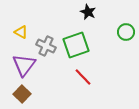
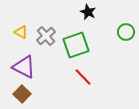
gray cross: moved 10 px up; rotated 24 degrees clockwise
purple triangle: moved 2 px down; rotated 40 degrees counterclockwise
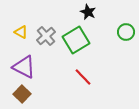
green square: moved 5 px up; rotated 12 degrees counterclockwise
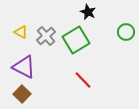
red line: moved 3 px down
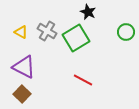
gray cross: moved 1 px right, 5 px up; rotated 18 degrees counterclockwise
green square: moved 2 px up
red line: rotated 18 degrees counterclockwise
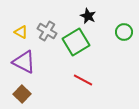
black star: moved 4 px down
green circle: moved 2 px left
green square: moved 4 px down
purple triangle: moved 5 px up
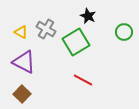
gray cross: moved 1 px left, 2 px up
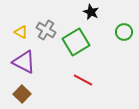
black star: moved 3 px right, 4 px up
gray cross: moved 1 px down
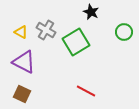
red line: moved 3 px right, 11 px down
brown square: rotated 18 degrees counterclockwise
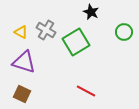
purple triangle: rotated 10 degrees counterclockwise
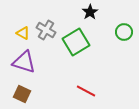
black star: moved 1 px left; rotated 14 degrees clockwise
yellow triangle: moved 2 px right, 1 px down
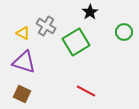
gray cross: moved 4 px up
